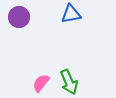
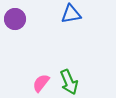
purple circle: moved 4 px left, 2 px down
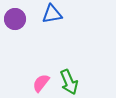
blue triangle: moved 19 px left
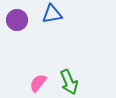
purple circle: moved 2 px right, 1 px down
pink semicircle: moved 3 px left
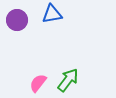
green arrow: moved 1 px left, 2 px up; rotated 120 degrees counterclockwise
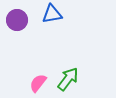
green arrow: moved 1 px up
